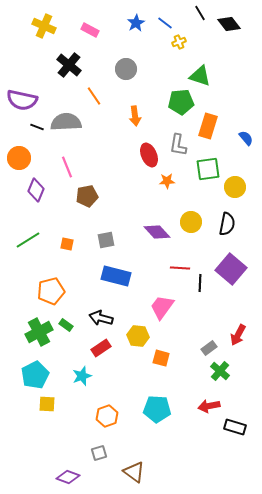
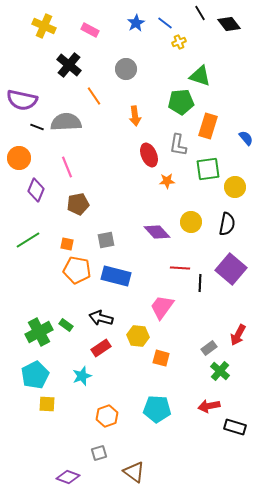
brown pentagon at (87, 196): moved 9 px left, 8 px down
orange pentagon at (51, 291): moved 26 px right, 21 px up; rotated 24 degrees clockwise
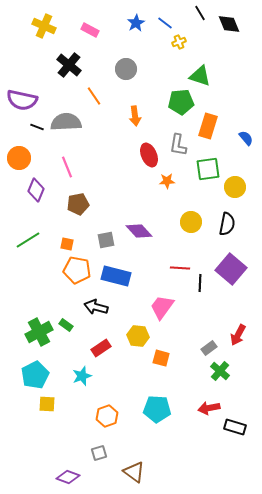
black diamond at (229, 24): rotated 15 degrees clockwise
purple diamond at (157, 232): moved 18 px left, 1 px up
black arrow at (101, 318): moved 5 px left, 11 px up
red arrow at (209, 406): moved 2 px down
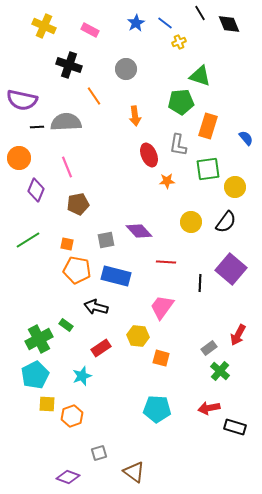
black cross at (69, 65): rotated 20 degrees counterclockwise
black line at (37, 127): rotated 24 degrees counterclockwise
black semicircle at (227, 224): moved 1 px left, 2 px up; rotated 25 degrees clockwise
red line at (180, 268): moved 14 px left, 6 px up
green cross at (39, 332): moved 7 px down
orange hexagon at (107, 416): moved 35 px left
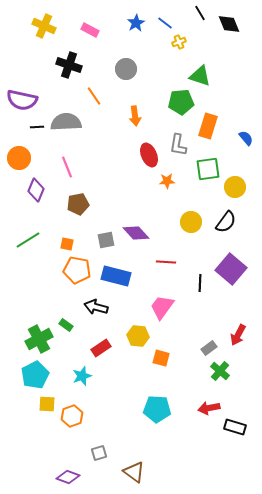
purple diamond at (139, 231): moved 3 px left, 2 px down
